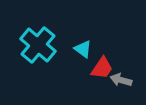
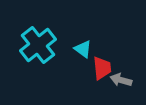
cyan cross: rotated 12 degrees clockwise
red trapezoid: rotated 40 degrees counterclockwise
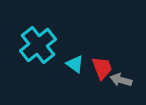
cyan triangle: moved 8 px left, 15 px down
red trapezoid: rotated 15 degrees counterclockwise
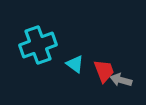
cyan cross: rotated 18 degrees clockwise
red trapezoid: moved 2 px right, 3 px down
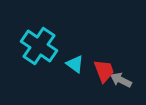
cyan cross: moved 1 px right, 1 px down; rotated 36 degrees counterclockwise
gray arrow: rotated 10 degrees clockwise
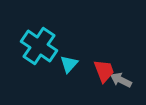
cyan triangle: moved 6 px left; rotated 36 degrees clockwise
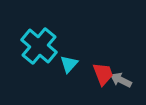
cyan cross: rotated 6 degrees clockwise
red trapezoid: moved 1 px left, 3 px down
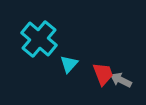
cyan cross: moved 7 px up
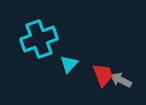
cyan cross: rotated 30 degrees clockwise
red trapezoid: moved 1 px down
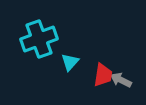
cyan triangle: moved 1 px right, 2 px up
red trapezoid: rotated 30 degrees clockwise
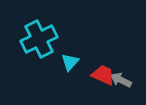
cyan cross: rotated 6 degrees counterclockwise
red trapezoid: rotated 75 degrees counterclockwise
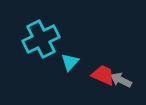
cyan cross: moved 2 px right
